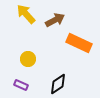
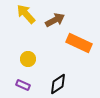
purple rectangle: moved 2 px right
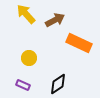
yellow circle: moved 1 px right, 1 px up
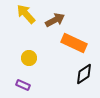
orange rectangle: moved 5 px left
black diamond: moved 26 px right, 10 px up
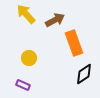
orange rectangle: rotated 45 degrees clockwise
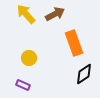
brown arrow: moved 6 px up
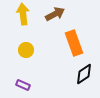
yellow arrow: moved 3 px left; rotated 35 degrees clockwise
yellow circle: moved 3 px left, 8 px up
